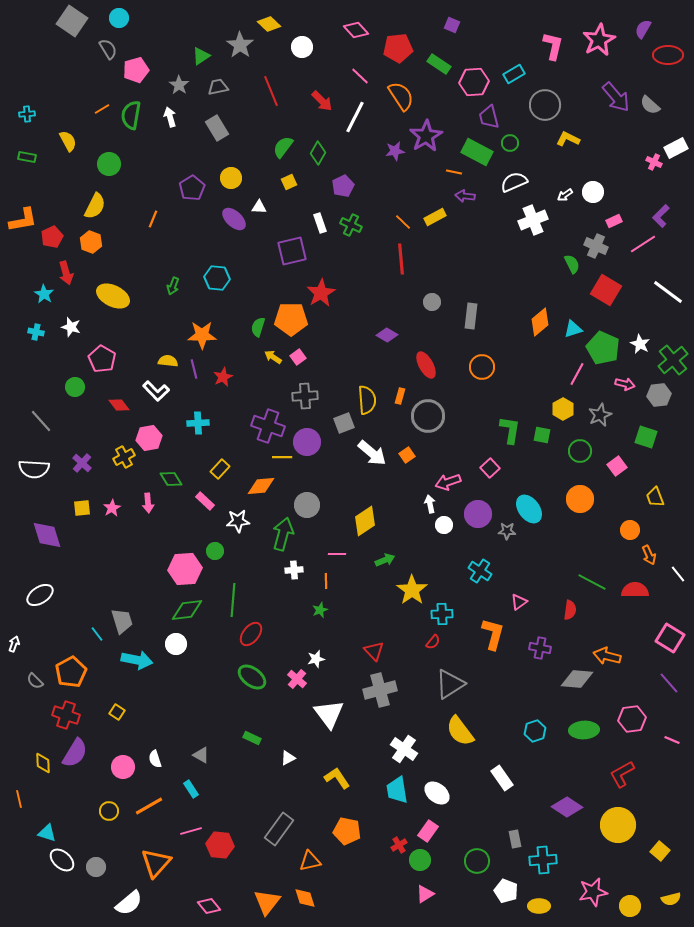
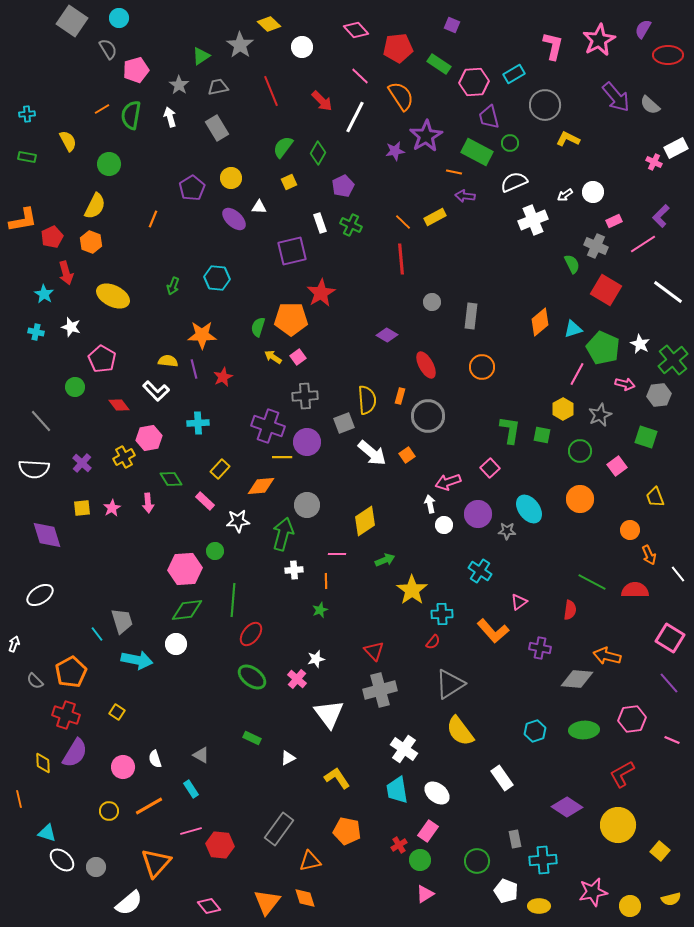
orange L-shape at (493, 634): moved 3 px up; rotated 124 degrees clockwise
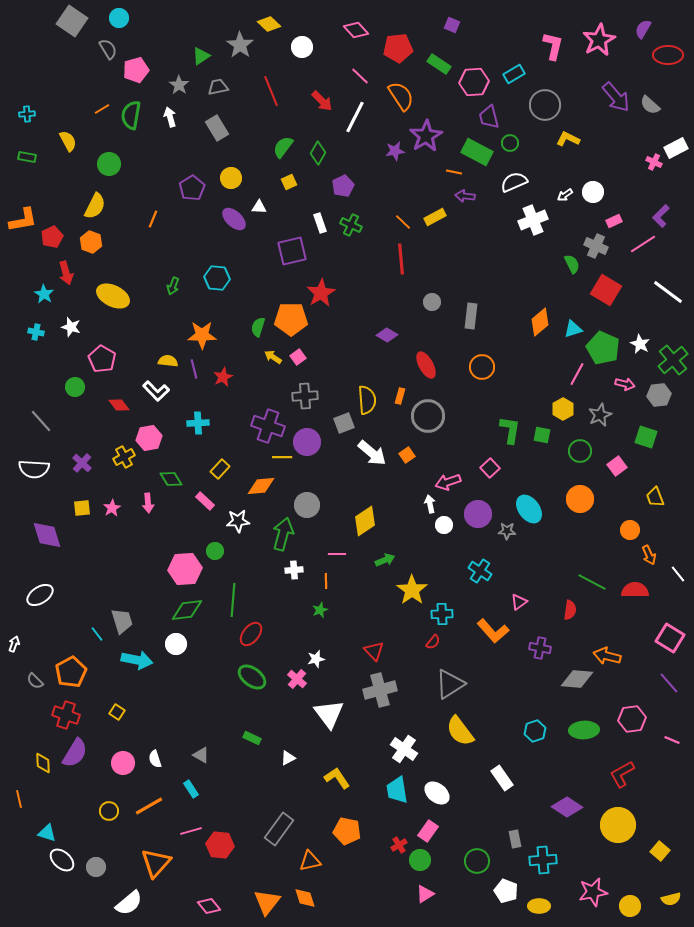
pink circle at (123, 767): moved 4 px up
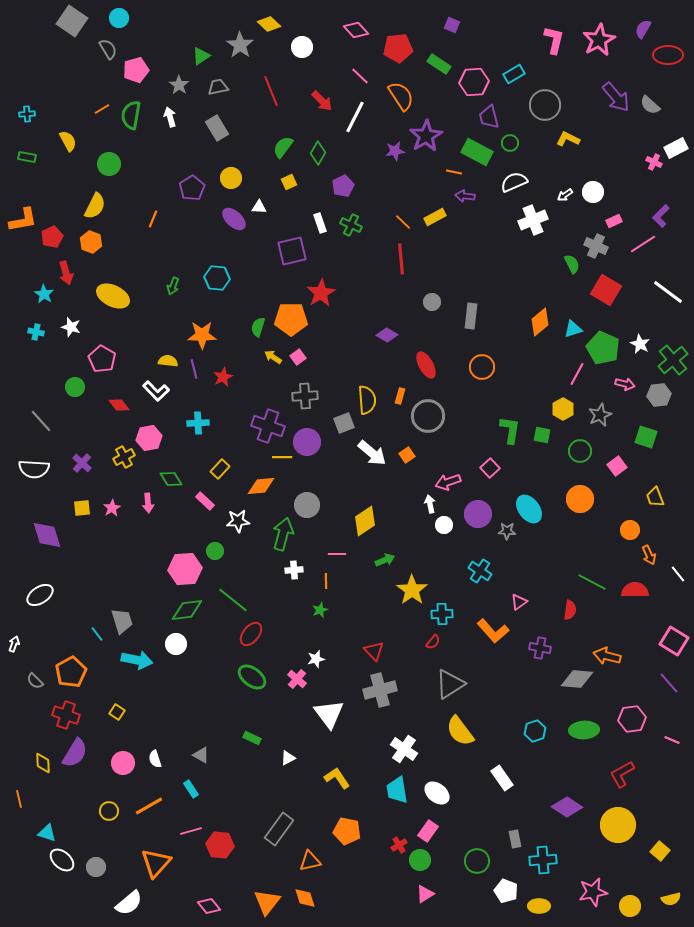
pink L-shape at (553, 46): moved 1 px right, 6 px up
green line at (233, 600): rotated 56 degrees counterclockwise
pink square at (670, 638): moved 4 px right, 3 px down
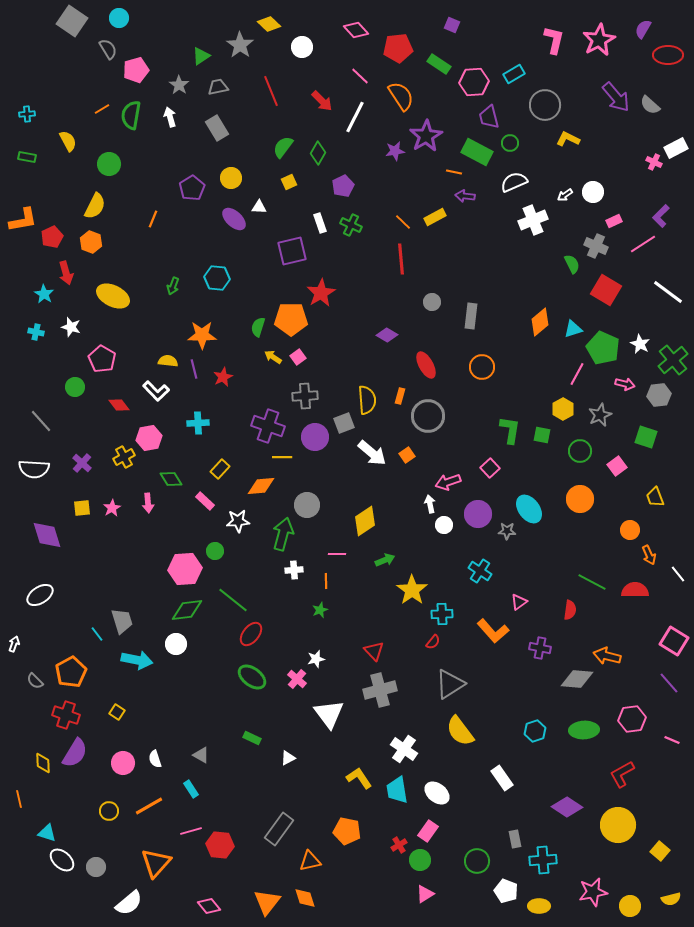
purple circle at (307, 442): moved 8 px right, 5 px up
yellow L-shape at (337, 778): moved 22 px right
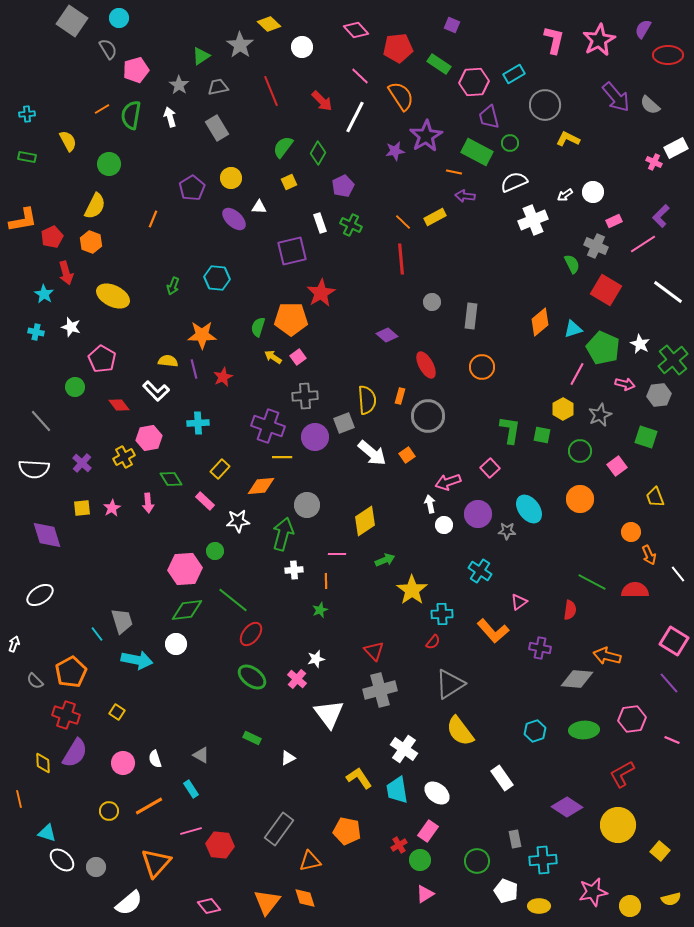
purple diamond at (387, 335): rotated 10 degrees clockwise
orange circle at (630, 530): moved 1 px right, 2 px down
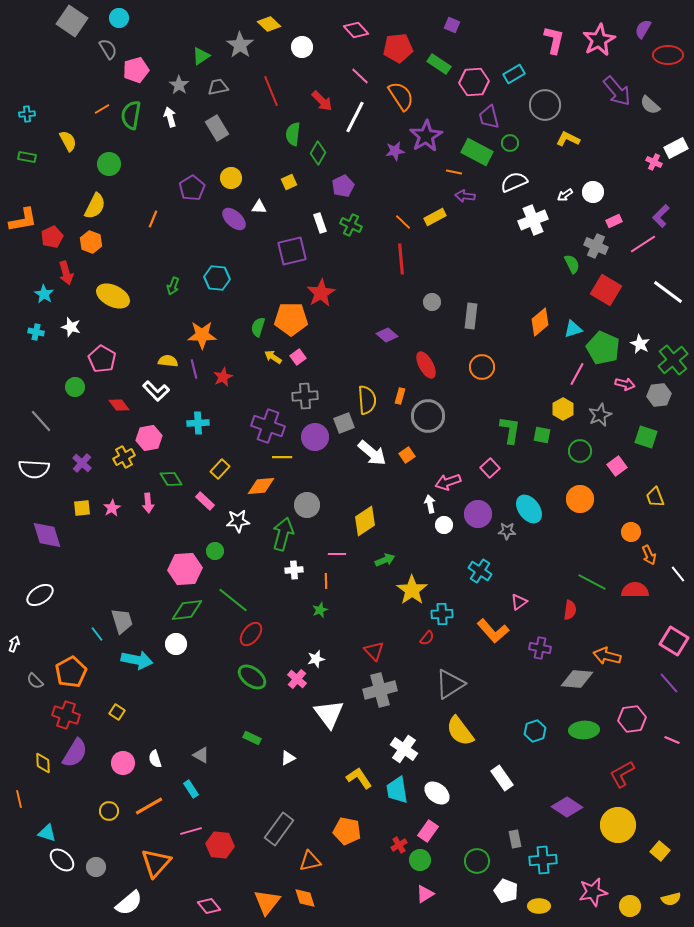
purple arrow at (616, 97): moved 1 px right, 6 px up
green semicircle at (283, 147): moved 10 px right, 13 px up; rotated 30 degrees counterclockwise
red semicircle at (433, 642): moved 6 px left, 4 px up
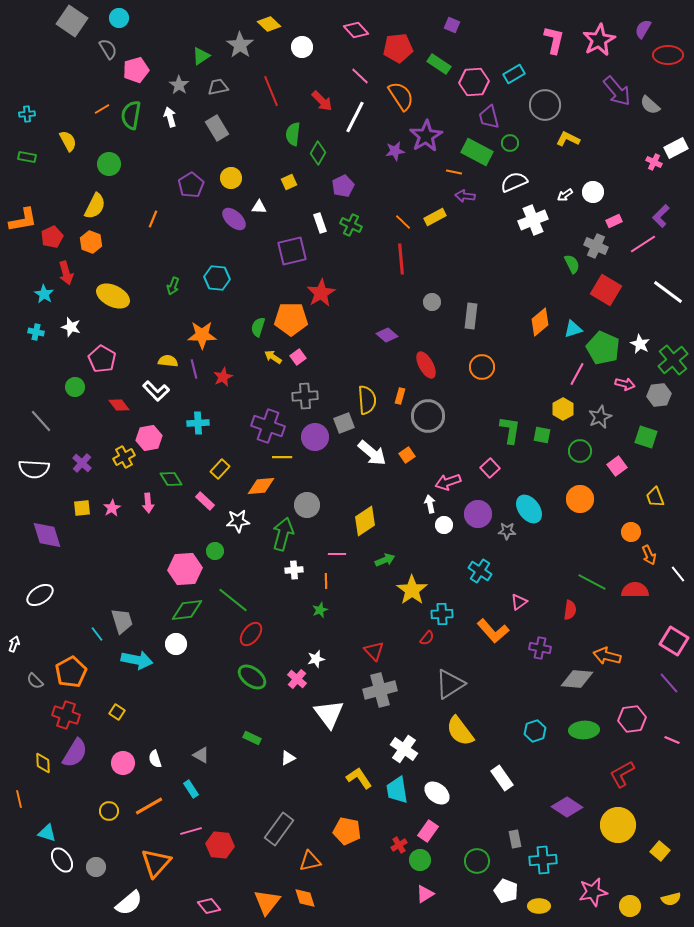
purple pentagon at (192, 188): moved 1 px left, 3 px up
gray star at (600, 415): moved 2 px down
white ellipse at (62, 860): rotated 15 degrees clockwise
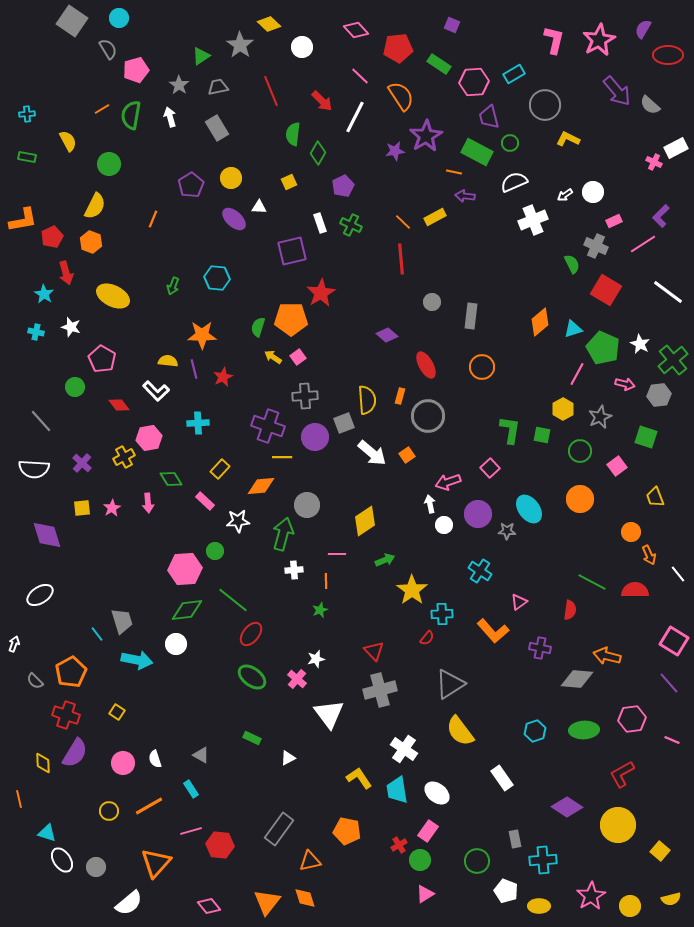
pink star at (593, 892): moved 2 px left, 4 px down; rotated 20 degrees counterclockwise
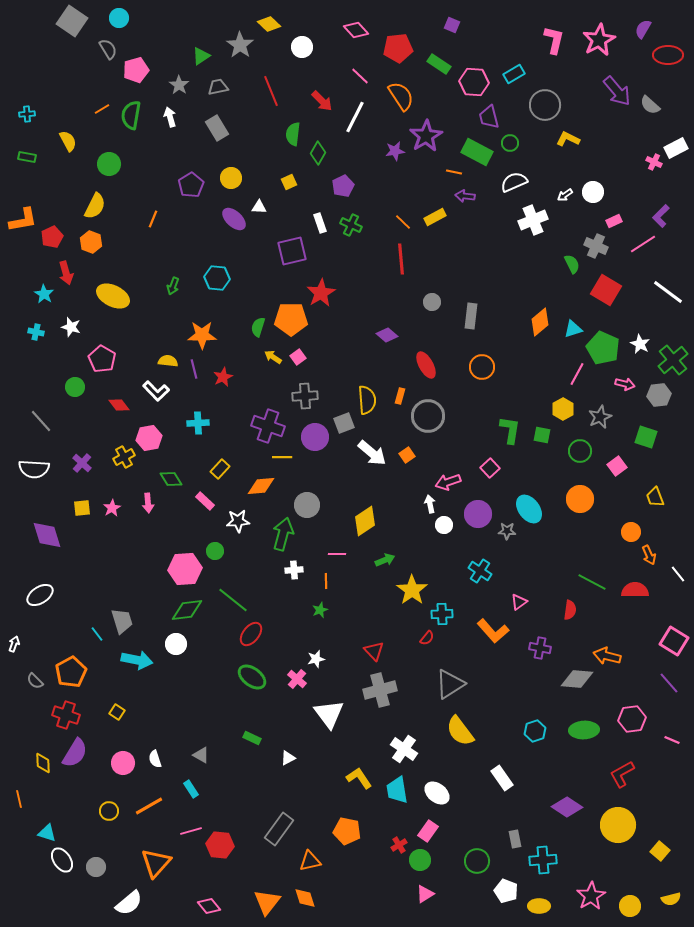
pink hexagon at (474, 82): rotated 8 degrees clockwise
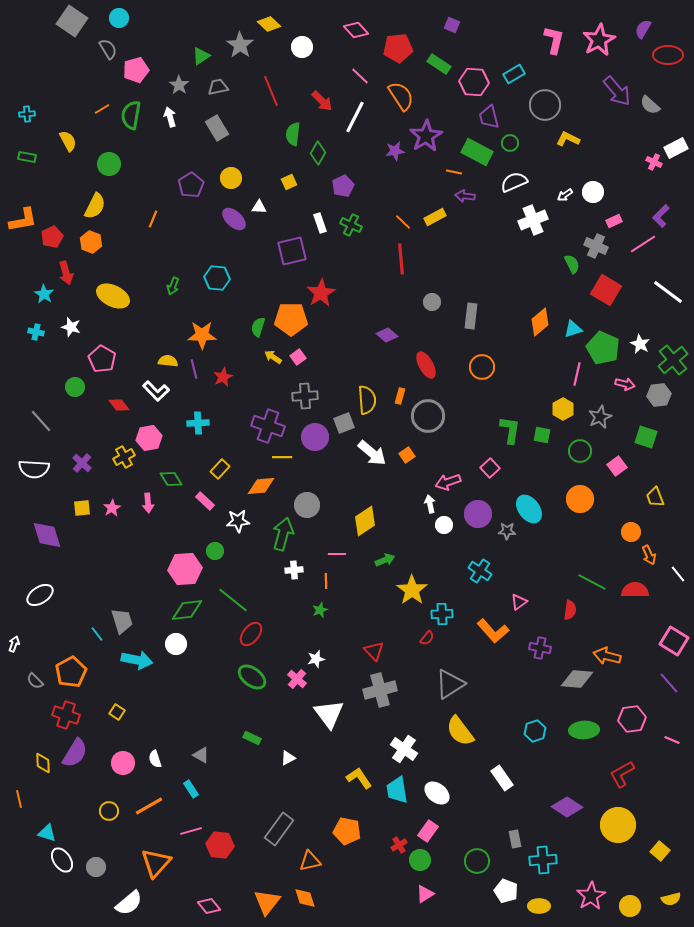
pink line at (577, 374): rotated 15 degrees counterclockwise
